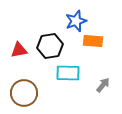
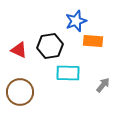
red triangle: rotated 36 degrees clockwise
brown circle: moved 4 px left, 1 px up
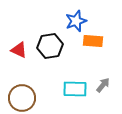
cyan rectangle: moved 7 px right, 16 px down
brown circle: moved 2 px right, 6 px down
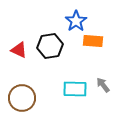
blue star: rotated 15 degrees counterclockwise
gray arrow: rotated 77 degrees counterclockwise
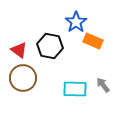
blue star: moved 1 px down
orange rectangle: rotated 18 degrees clockwise
black hexagon: rotated 20 degrees clockwise
red triangle: rotated 12 degrees clockwise
brown circle: moved 1 px right, 20 px up
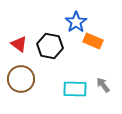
red triangle: moved 6 px up
brown circle: moved 2 px left, 1 px down
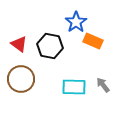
cyan rectangle: moved 1 px left, 2 px up
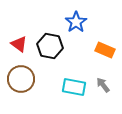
orange rectangle: moved 12 px right, 9 px down
cyan rectangle: rotated 10 degrees clockwise
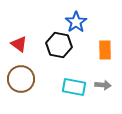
black hexagon: moved 9 px right, 1 px up
orange rectangle: rotated 66 degrees clockwise
gray arrow: rotated 133 degrees clockwise
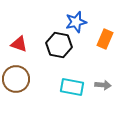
blue star: rotated 20 degrees clockwise
red triangle: rotated 18 degrees counterclockwise
orange rectangle: moved 11 px up; rotated 24 degrees clockwise
brown circle: moved 5 px left
cyan rectangle: moved 2 px left
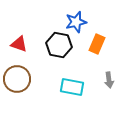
orange rectangle: moved 8 px left, 5 px down
brown circle: moved 1 px right
gray arrow: moved 6 px right, 5 px up; rotated 77 degrees clockwise
